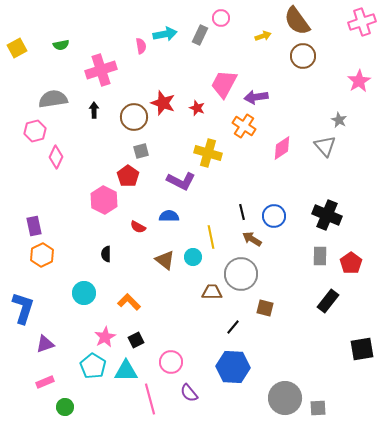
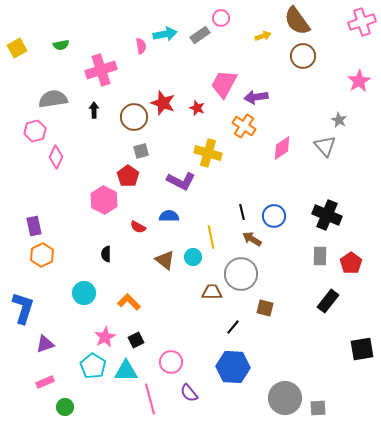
gray rectangle at (200, 35): rotated 30 degrees clockwise
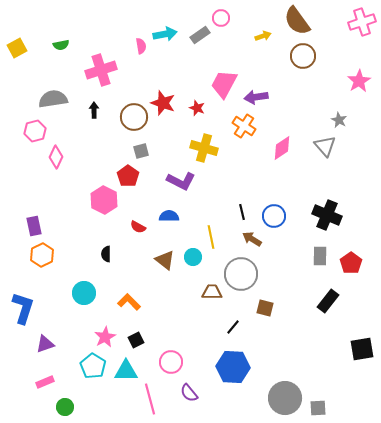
yellow cross at (208, 153): moved 4 px left, 5 px up
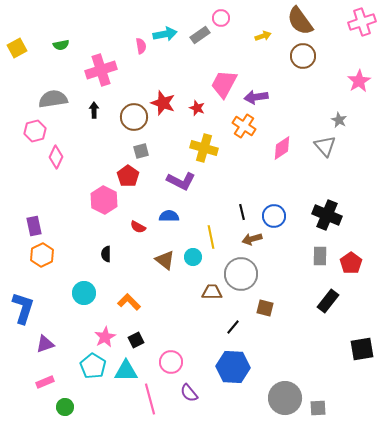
brown semicircle at (297, 21): moved 3 px right
brown arrow at (252, 239): rotated 48 degrees counterclockwise
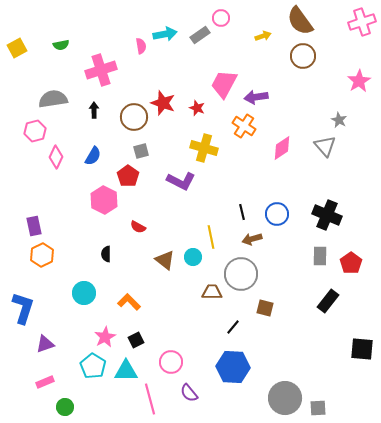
blue semicircle at (169, 216): moved 76 px left, 60 px up; rotated 120 degrees clockwise
blue circle at (274, 216): moved 3 px right, 2 px up
black square at (362, 349): rotated 15 degrees clockwise
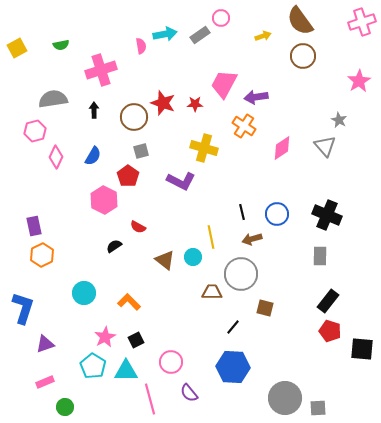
red star at (197, 108): moved 2 px left, 4 px up; rotated 21 degrees counterclockwise
black semicircle at (106, 254): moved 8 px right, 8 px up; rotated 56 degrees clockwise
red pentagon at (351, 263): moved 21 px left, 68 px down; rotated 20 degrees counterclockwise
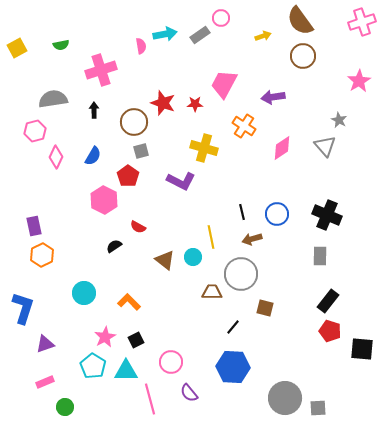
purple arrow at (256, 97): moved 17 px right
brown circle at (134, 117): moved 5 px down
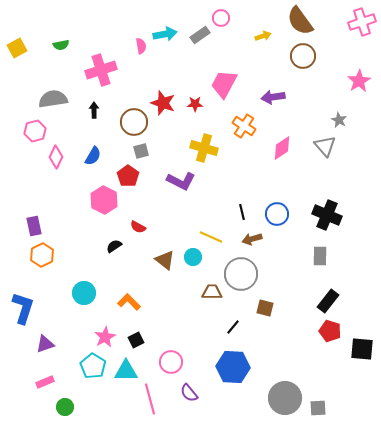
yellow line at (211, 237): rotated 55 degrees counterclockwise
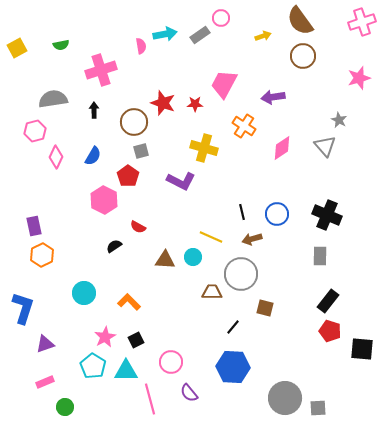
pink star at (359, 81): moved 3 px up; rotated 15 degrees clockwise
brown triangle at (165, 260): rotated 35 degrees counterclockwise
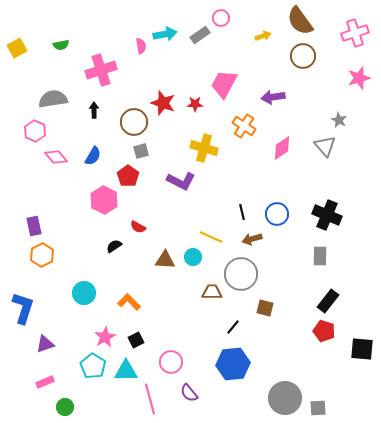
pink cross at (362, 22): moved 7 px left, 11 px down
pink hexagon at (35, 131): rotated 20 degrees counterclockwise
pink diamond at (56, 157): rotated 65 degrees counterclockwise
red pentagon at (330, 331): moved 6 px left
blue hexagon at (233, 367): moved 3 px up; rotated 8 degrees counterclockwise
